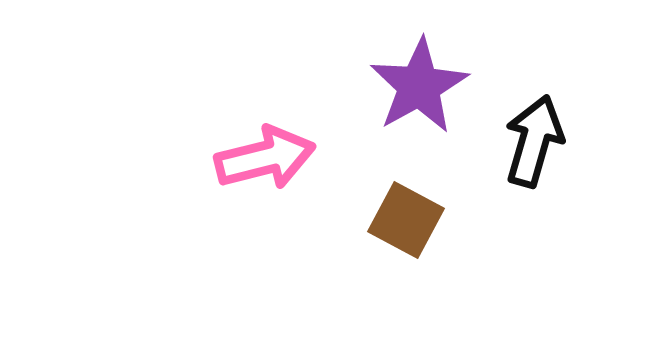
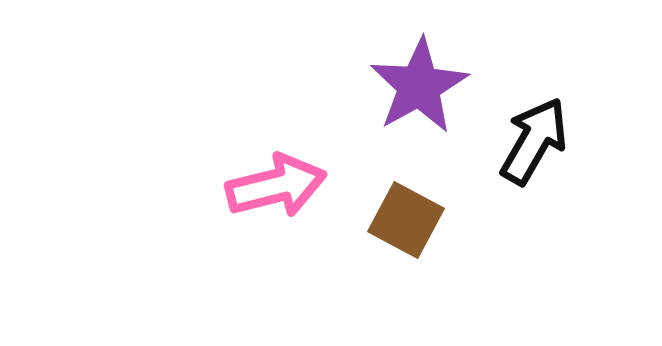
black arrow: rotated 14 degrees clockwise
pink arrow: moved 11 px right, 28 px down
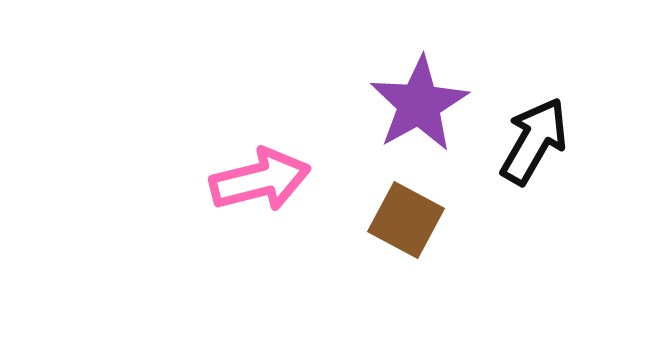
purple star: moved 18 px down
pink arrow: moved 16 px left, 6 px up
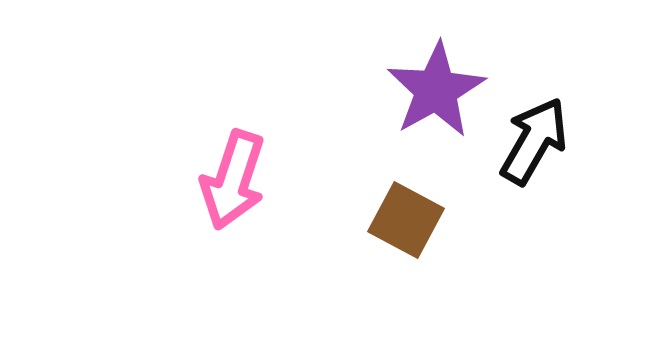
purple star: moved 17 px right, 14 px up
pink arrow: moved 27 px left; rotated 122 degrees clockwise
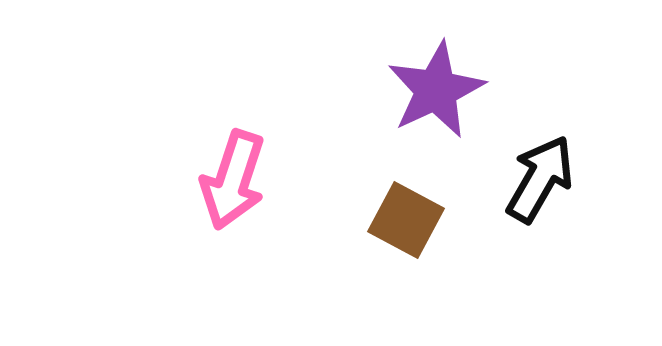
purple star: rotated 4 degrees clockwise
black arrow: moved 6 px right, 38 px down
